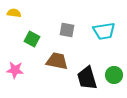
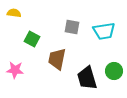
gray square: moved 5 px right, 3 px up
brown trapezoid: moved 2 px up; rotated 90 degrees counterclockwise
green circle: moved 4 px up
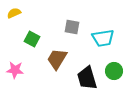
yellow semicircle: rotated 32 degrees counterclockwise
cyan trapezoid: moved 1 px left, 7 px down
brown trapezoid: rotated 20 degrees clockwise
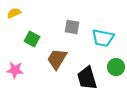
cyan trapezoid: rotated 20 degrees clockwise
green circle: moved 2 px right, 4 px up
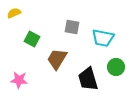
pink star: moved 4 px right, 10 px down
black trapezoid: moved 1 px right, 1 px down
